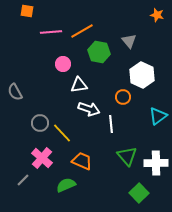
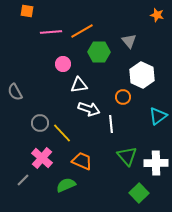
green hexagon: rotated 10 degrees counterclockwise
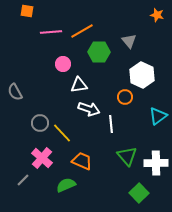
orange circle: moved 2 px right
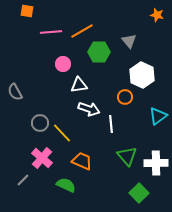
green semicircle: rotated 48 degrees clockwise
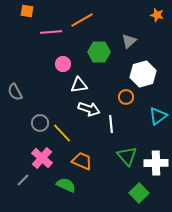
orange line: moved 11 px up
gray triangle: rotated 28 degrees clockwise
white hexagon: moved 1 px right, 1 px up; rotated 20 degrees clockwise
orange circle: moved 1 px right
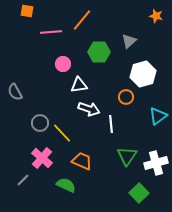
orange star: moved 1 px left, 1 px down
orange line: rotated 20 degrees counterclockwise
green triangle: rotated 15 degrees clockwise
white cross: rotated 15 degrees counterclockwise
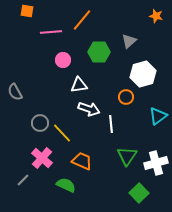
pink circle: moved 4 px up
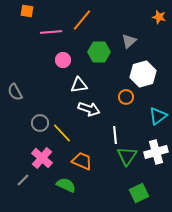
orange star: moved 3 px right, 1 px down
white line: moved 4 px right, 11 px down
white cross: moved 11 px up
green square: rotated 18 degrees clockwise
